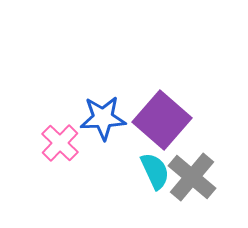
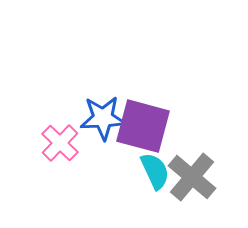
purple square: moved 19 px left, 6 px down; rotated 26 degrees counterclockwise
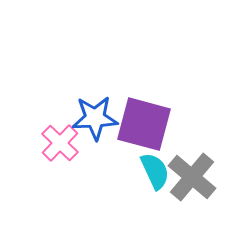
blue star: moved 8 px left
purple square: moved 1 px right, 2 px up
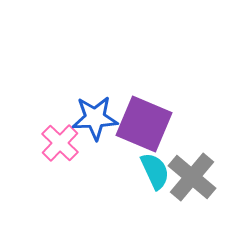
purple square: rotated 8 degrees clockwise
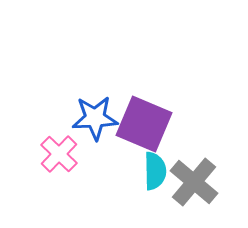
pink cross: moved 1 px left, 11 px down
cyan semicircle: rotated 24 degrees clockwise
gray cross: moved 2 px right, 5 px down
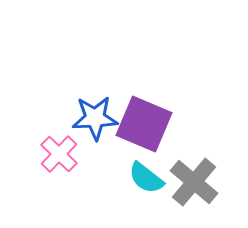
cyan semicircle: moved 9 px left, 7 px down; rotated 129 degrees clockwise
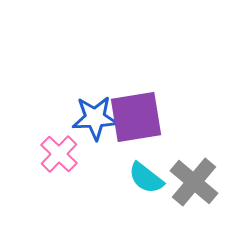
purple square: moved 8 px left, 7 px up; rotated 32 degrees counterclockwise
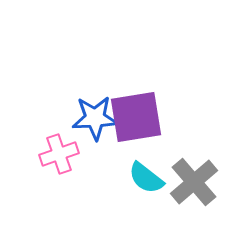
pink cross: rotated 27 degrees clockwise
gray cross: rotated 9 degrees clockwise
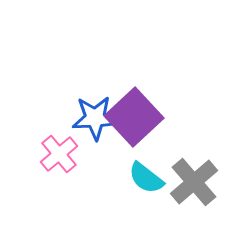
purple square: moved 2 px left; rotated 34 degrees counterclockwise
pink cross: rotated 21 degrees counterclockwise
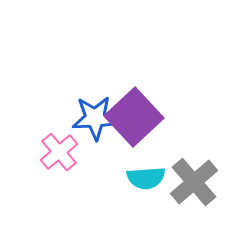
pink cross: moved 2 px up
cyan semicircle: rotated 42 degrees counterclockwise
